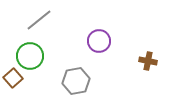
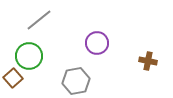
purple circle: moved 2 px left, 2 px down
green circle: moved 1 px left
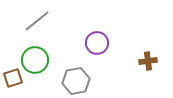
gray line: moved 2 px left, 1 px down
green circle: moved 6 px right, 4 px down
brown cross: rotated 18 degrees counterclockwise
brown square: rotated 24 degrees clockwise
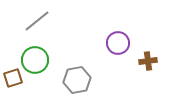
purple circle: moved 21 px right
gray hexagon: moved 1 px right, 1 px up
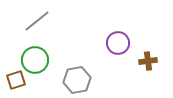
brown square: moved 3 px right, 2 px down
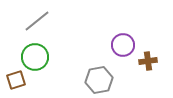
purple circle: moved 5 px right, 2 px down
green circle: moved 3 px up
gray hexagon: moved 22 px right
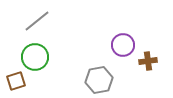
brown square: moved 1 px down
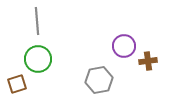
gray line: rotated 56 degrees counterclockwise
purple circle: moved 1 px right, 1 px down
green circle: moved 3 px right, 2 px down
brown square: moved 1 px right, 3 px down
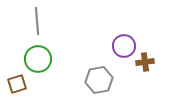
brown cross: moved 3 px left, 1 px down
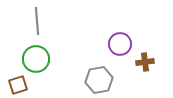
purple circle: moved 4 px left, 2 px up
green circle: moved 2 px left
brown square: moved 1 px right, 1 px down
